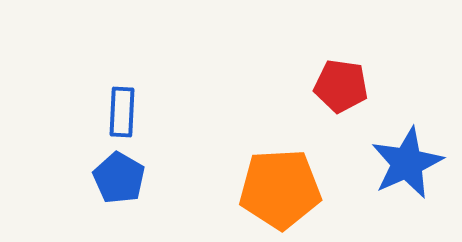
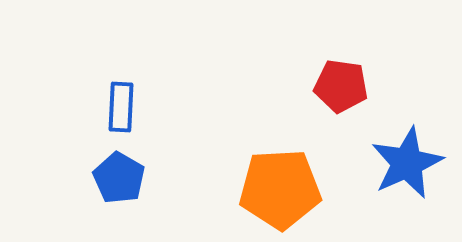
blue rectangle: moved 1 px left, 5 px up
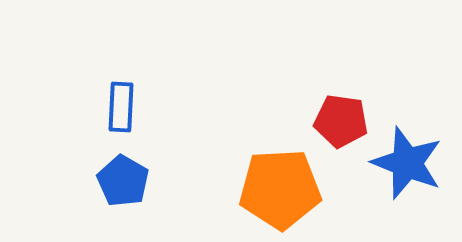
red pentagon: moved 35 px down
blue star: rotated 26 degrees counterclockwise
blue pentagon: moved 4 px right, 3 px down
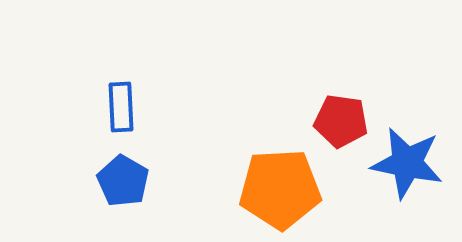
blue rectangle: rotated 6 degrees counterclockwise
blue star: rotated 10 degrees counterclockwise
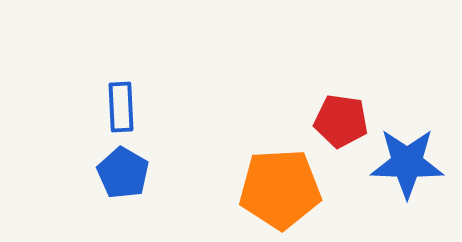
blue star: rotated 10 degrees counterclockwise
blue pentagon: moved 8 px up
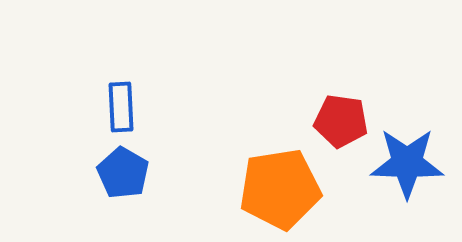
orange pentagon: rotated 6 degrees counterclockwise
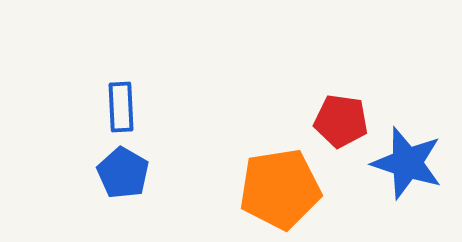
blue star: rotated 16 degrees clockwise
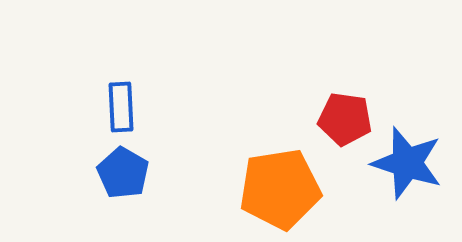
red pentagon: moved 4 px right, 2 px up
